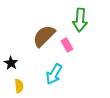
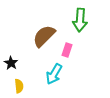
pink rectangle: moved 5 px down; rotated 48 degrees clockwise
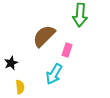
green arrow: moved 5 px up
black star: rotated 16 degrees clockwise
yellow semicircle: moved 1 px right, 1 px down
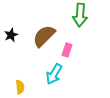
black star: moved 28 px up
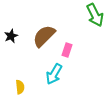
green arrow: moved 15 px right; rotated 30 degrees counterclockwise
black star: moved 1 px down
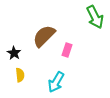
green arrow: moved 2 px down
black star: moved 3 px right, 17 px down; rotated 16 degrees counterclockwise
cyan arrow: moved 2 px right, 8 px down
yellow semicircle: moved 12 px up
